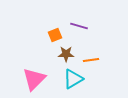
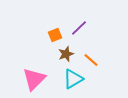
purple line: moved 2 px down; rotated 60 degrees counterclockwise
brown star: rotated 21 degrees counterclockwise
orange line: rotated 49 degrees clockwise
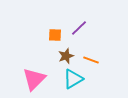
orange square: rotated 24 degrees clockwise
brown star: moved 2 px down
orange line: rotated 21 degrees counterclockwise
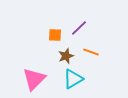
orange line: moved 8 px up
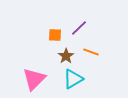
brown star: rotated 14 degrees counterclockwise
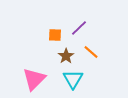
orange line: rotated 21 degrees clockwise
cyan triangle: rotated 30 degrees counterclockwise
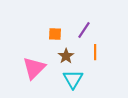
purple line: moved 5 px right, 2 px down; rotated 12 degrees counterclockwise
orange square: moved 1 px up
orange line: moved 4 px right; rotated 49 degrees clockwise
pink triangle: moved 11 px up
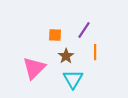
orange square: moved 1 px down
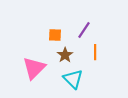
brown star: moved 1 px left, 1 px up
cyan triangle: rotated 15 degrees counterclockwise
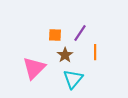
purple line: moved 4 px left, 3 px down
cyan triangle: rotated 25 degrees clockwise
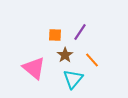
purple line: moved 1 px up
orange line: moved 3 px left, 8 px down; rotated 42 degrees counterclockwise
pink triangle: rotated 35 degrees counterclockwise
